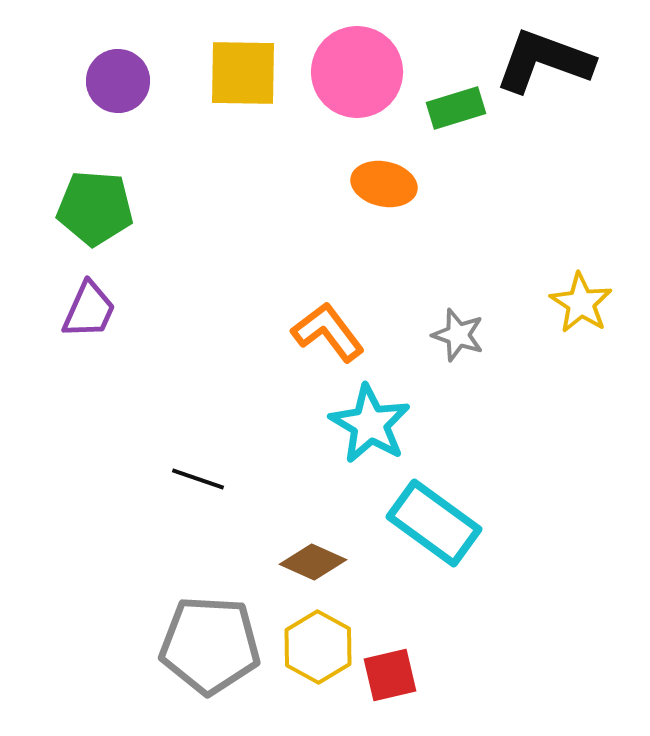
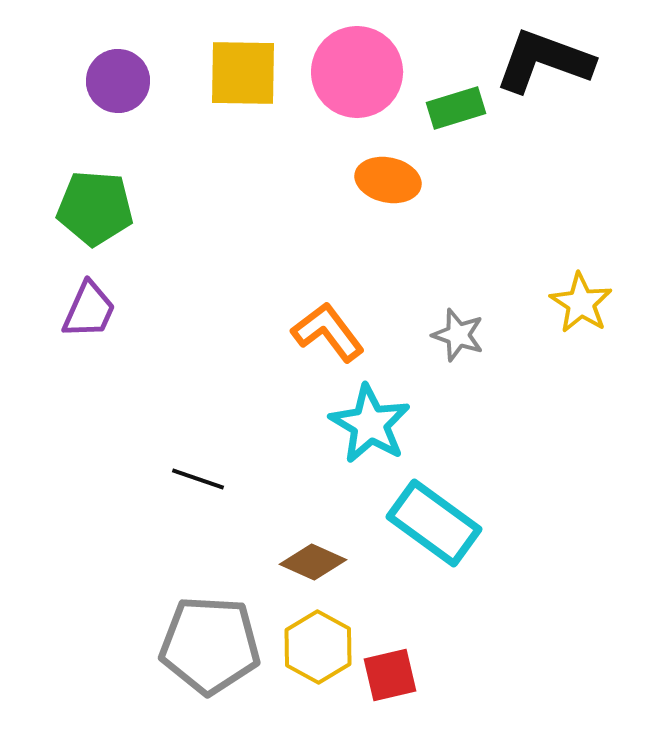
orange ellipse: moved 4 px right, 4 px up
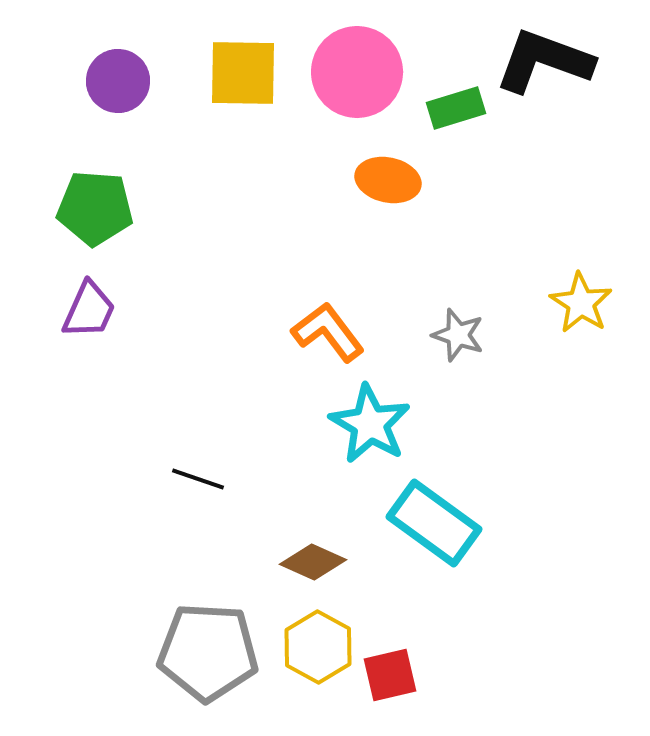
gray pentagon: moved 2 px left, 7 px down
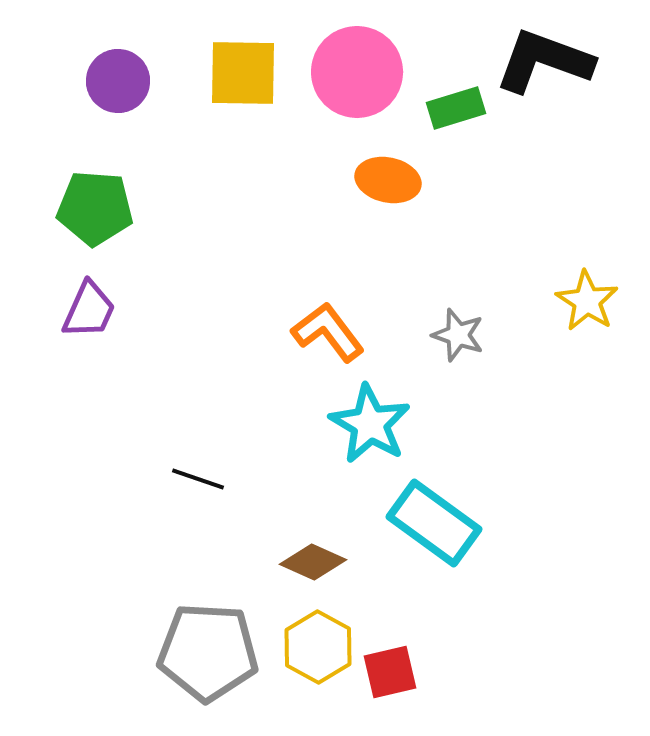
yellow star: moved 6 px right, 2 px up
red square: moved 3 px up
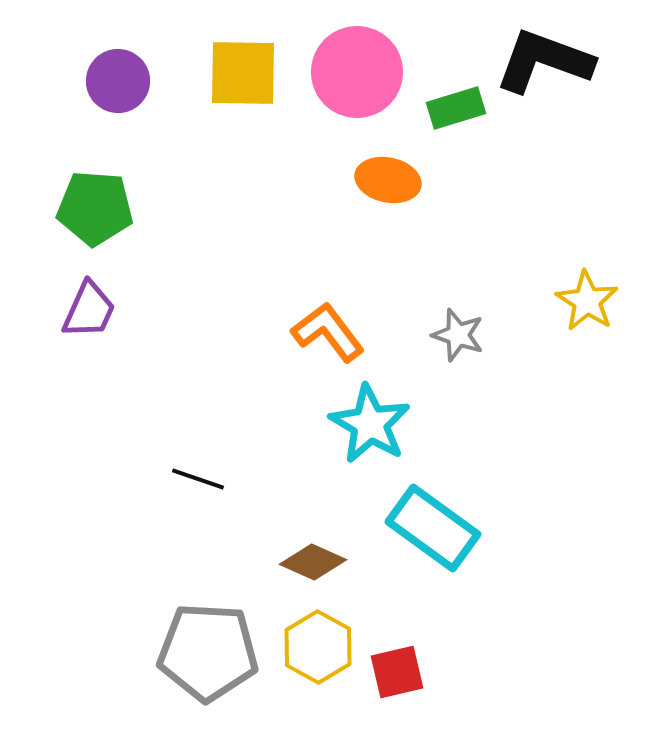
cyan rectangle: moved 1 px left, 5 px down
red square: moved 7 px right
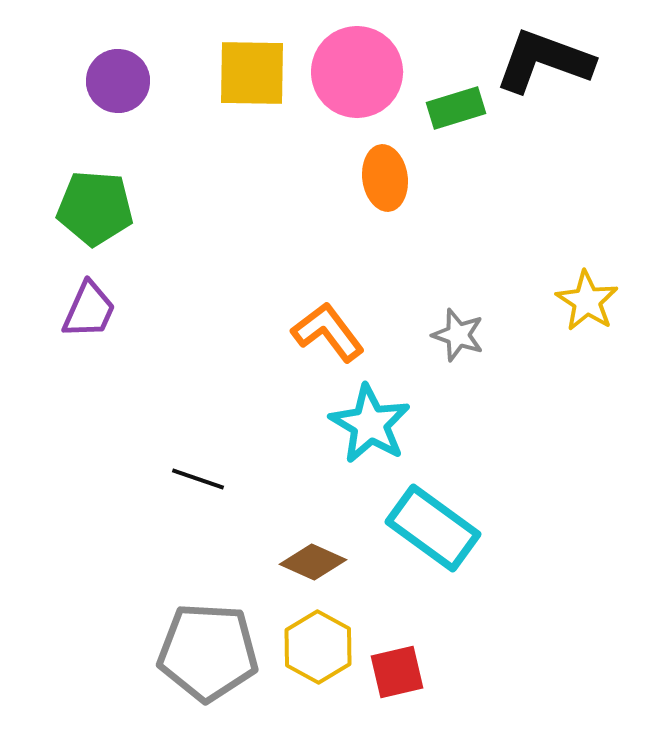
yellow square: moved 9 px right
orange ellipse: moved 3 px left, 2 px up; rotated 70 degrees clockwise
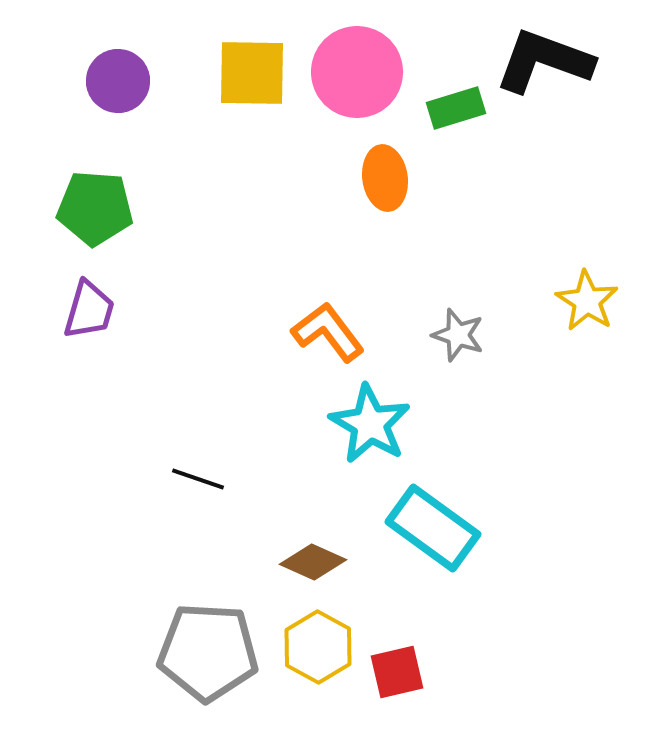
purple trapezoid: rotated 8 degrees counterclockwise
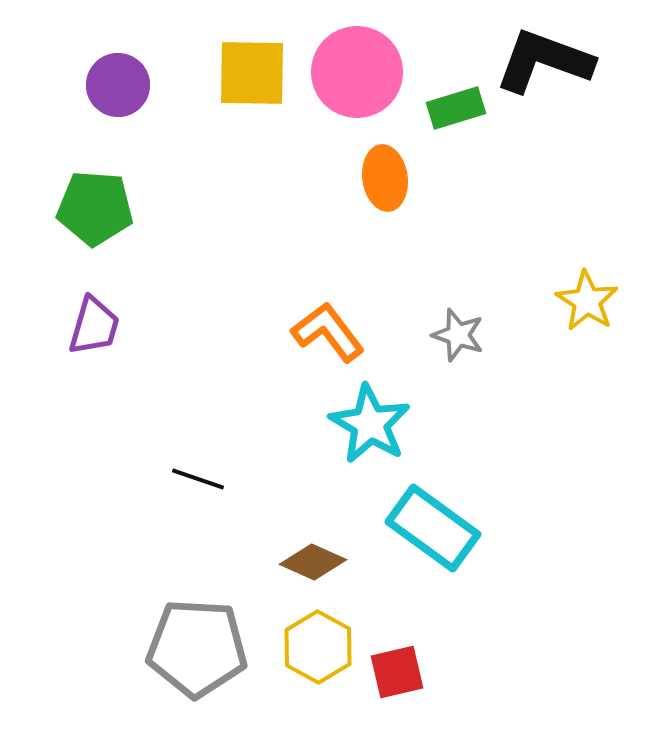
purple circle: moved 4 px down
purple trapezoid: moved 5 px right, 16 px down
gray pentagon: moved 11 px left, 4 px up
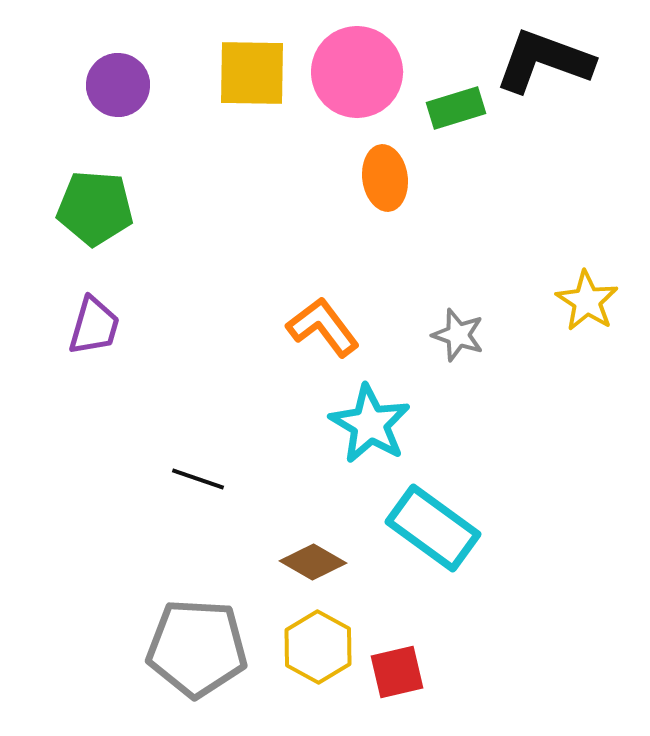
orange L-shape: moved 5 px left, 5 px up
brown diamond: rotated 6 degrees clockwise
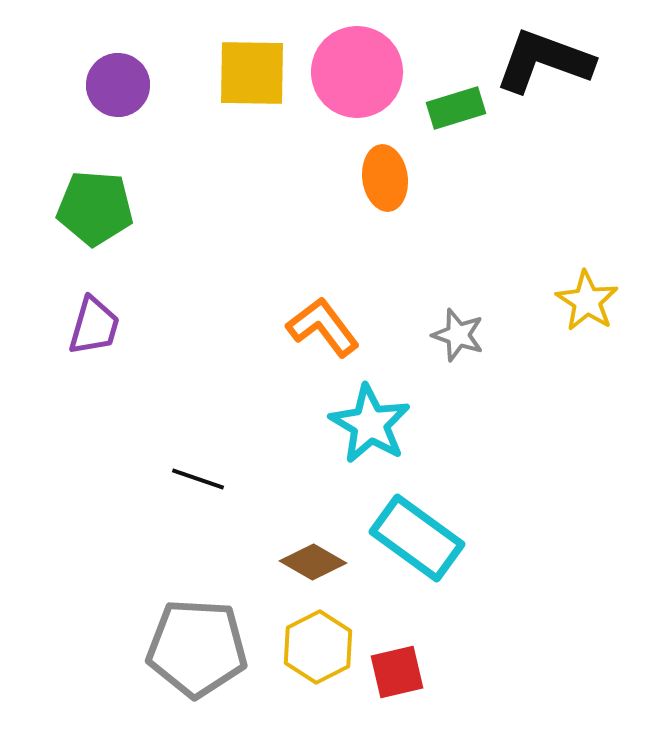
cyan rectangle: moved 16 px left, 10 px down
yellow hexagon: rotated 4 degrees clockwise
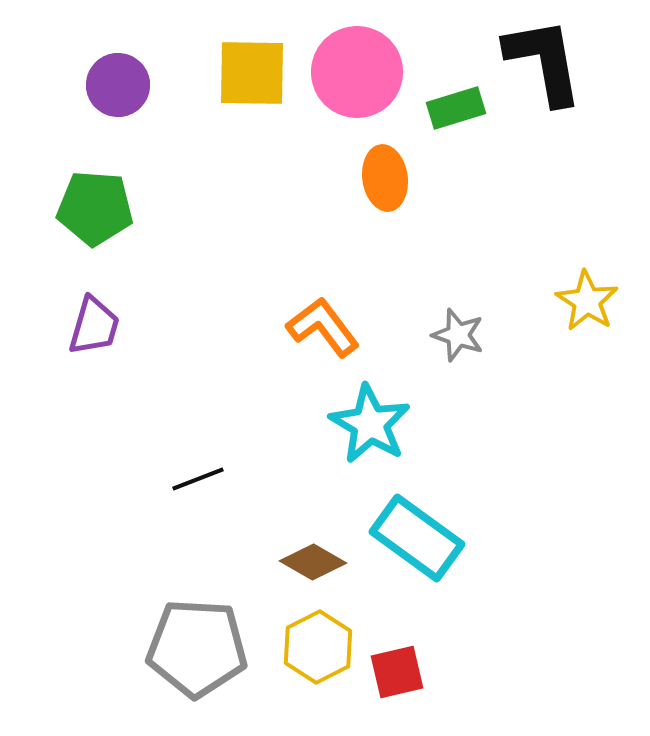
black L-shape: rotated 60 degrees clockwise
black line: rotated 40 degrees counterclockwise
